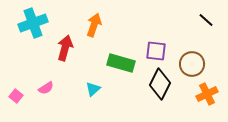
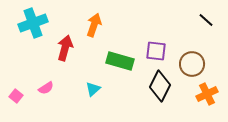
green rectangle: moved 1 px left, 2 px up
black diamond: moved 2 px down
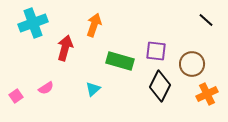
pink square: rotated 16 degrees clockwise
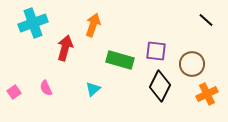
orange arrow: moved 1 px left
green rectangle: moved 1 px up
pink semicircle: rotated 98 degrees clockwise
pink square: moved 2 px left, 4 px up
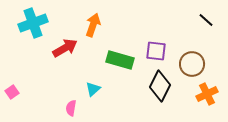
red arrow: rotated 45 degrees clockwise
pink semicircle: moved 25 px right, 20 px down; rotated 35 degrees clockwise
pink square: moved 2 px left
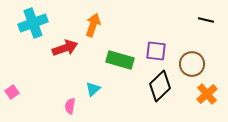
black line: rotated 28 degrees counterclockwise
red arrow: rotated 10 degrees clockwise
black diamond: rotated 20 degrees clockwise
orange cross: rotated 15 degrees counterclockwise
pink semicircle: moved 1 px left, 2 px up
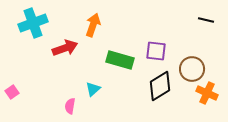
brown circle: moved 5 px down
black diamond: rotated 12 degrees clockwise
orange cross: moved 1 px up; rotated 25 degrees counterclockwise
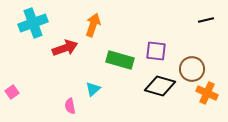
black line: rotated 28 degrees counterclockwise
black diamond: rotated 48 degrees clockwise
pink semicircle: rotated 21 degrees counterclockwise
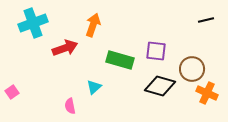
cyan triangle: moved 1 px right, 2 px up
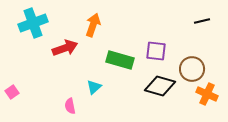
black line: moved 4 px left, 1 px down
orange cross: moved 1 px down
